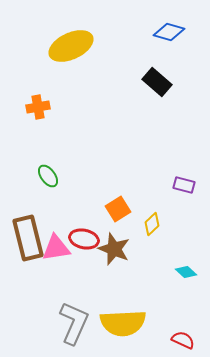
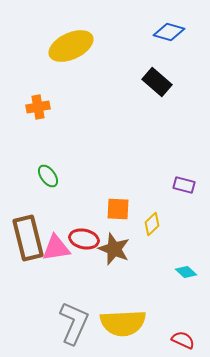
orange square: rotated 35 degrees clockwise
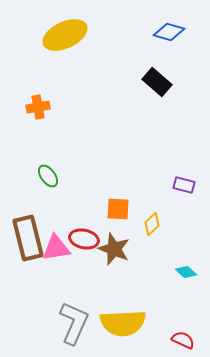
yellow ellipse: moved 6 px left, 11 px up
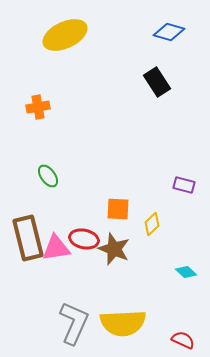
black rectangle: rotated 16 degrees clockwise
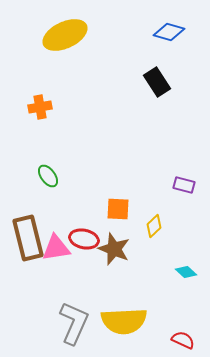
orange cross: moved 2 px right
yellow diamond: moved 2 px right, 2 px down
yellow semicircle: moved 1 px right, 2 px up
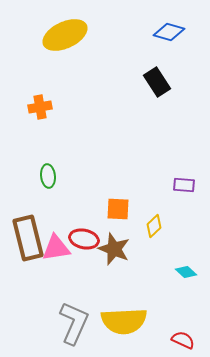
green ellipse: rotated 30 degrees clockwise
purple rectangle: rotated 10 degrees counterclockwise
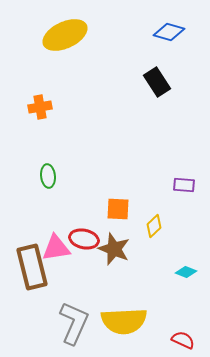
brown rectangle: moved 4 px right, 29 px down
cyan diamond: rotated 20 degrees counterclockwise
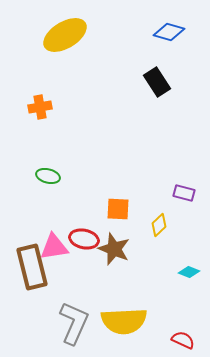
yellow ellipse: rotated 6 degrees counterclockwise
green ellipse: rotated 70 degrees counterclockwise
purple rectangle: moved 8 px down; rotated 10 degrees clockwise
yellow diamond: moved 5 px right, 1 px up
pink triangle: moved 2 px left, 1 px up
cyan diamond: moved 3 px right
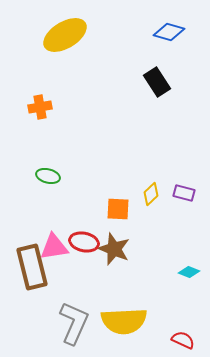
yellow diamond: moved 8 px left, 31 px up
red ellipse: moved 3 px down
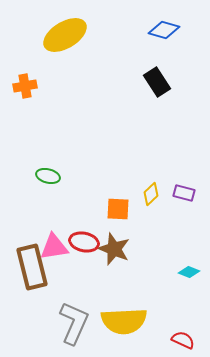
blue diamond: moved 5 px left, 2 px up
orange cross: moved 15 px left, 21 px up
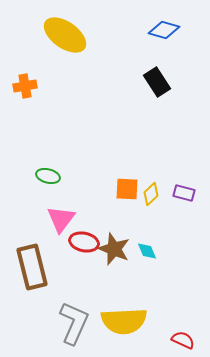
yellow ellipse: rotated 66 degrees clockwise
orange square: moved 9 px right, 20 px up
pink triangle: moved 7 px right, 28 px up; rotated 44 degrees counterclockwise
cyan diamond: moved 42 px left, 21 px up; rotated 45 degrees clockwise
